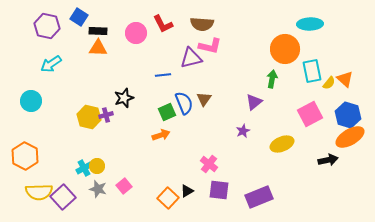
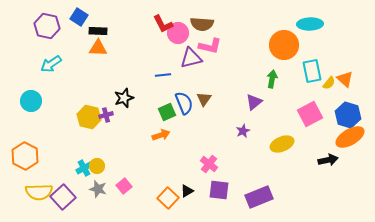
pink circle at (136, 33): moved 42 px right
orange circle at (285, 49): moved 1 px left, 4 px up
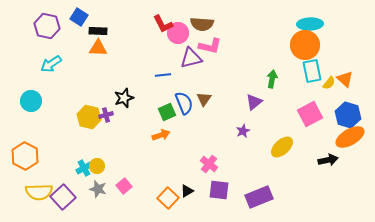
orange circle at (284, 45): moved 21 px right
yellow ellipse at (282, 144): moved 3 px down; rotated 20 degrees counterclockwise
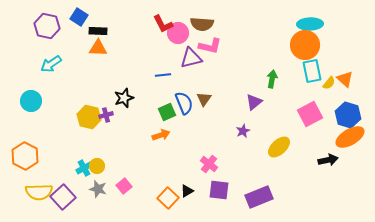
yellow ellipse at (282, 147): moved 3 px left
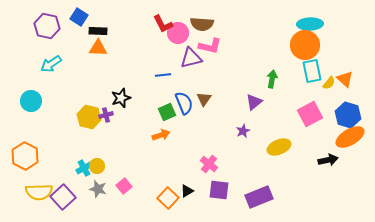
black star at (124, 98): moved 3 px left
yellow ellipse at (279, 147): rotated 20 degrees clockwise
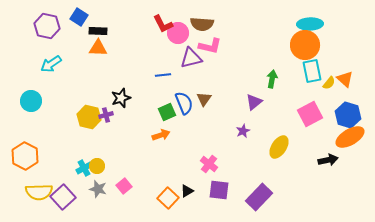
yellow ellipse at (279, 147): rotated 35 degrees counterclockwise
purple rectangle at (259, 197): rotated 24 degrees counterclockwise
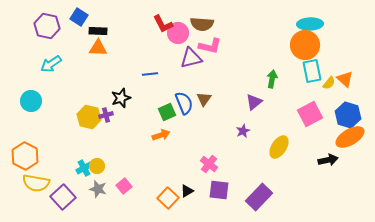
blue line at (163, 75): moved 13 px left, 1 px up
yellow semicircle at (39, 192): moved 3 px left, 9 px up; rotated 12 degrees clockwise
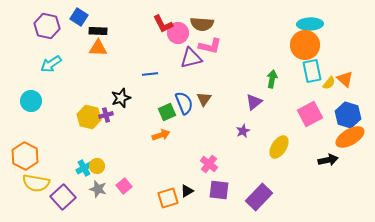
orange square at (168, 198): rotated 30 degrees clockwise
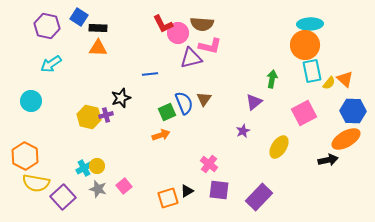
black rectangle at (98, 31): moved 3 px up
pink square at (310, 114): moved 6 px left, 1 px up
blue hexagon at (348, 115): moved 5 px right, 4 px up; rotated 15 degrees counterclockwise
orange ellipse at (350, 137): moved 4 px left, 2 px down
